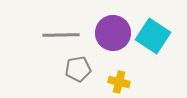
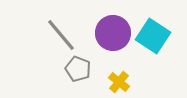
gray line: rotated 51 degrees clockwise
gray pentagon: rotated 30 degrees clockwise
yellow cross: rotated 25 degrees clockwise
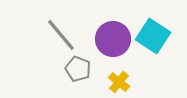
purple circle: moved 6 px down
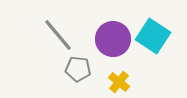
gray line: moved 3 px left
gray pentagon: rotated 15 degrees counterclockwise
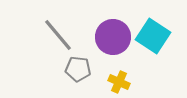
purple circle: moved 2 px up
yellow cross: rotated 15 degrees counterclockwise
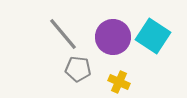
gray line: moved 5 px right, 1 px up
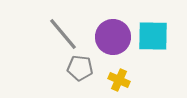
cyan square: rotated 32 degrees counterclockwise
gray pentagon: moved 2 px right, 1 px up
yellow cross: moved 2 px up
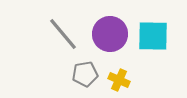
purple circle: moved 3 px left, 3 px up
gray pentagon: moved 5 px right, 6 px down; rotated 15 degrees counterclockwise
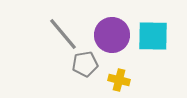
purple circle: moved 2 px right, 1 px down
gray pentagon: moved 10 px up
yellow cross: rotated 10 degrees counterclockwise
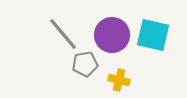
cyan square: moved 1 px up; rotated 12 degrees clockwise
